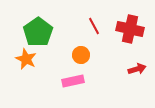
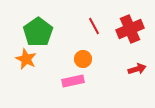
red cross: rotated 36 degrees counterclockwise
orange circle: moved 2 px right, 4 px down
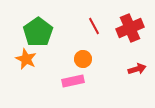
red cross: moved 1 px up
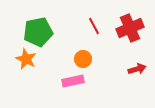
green pentagon: rotated 24 degrees clockwise
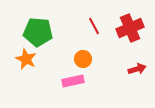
green pentagon: rotated 16 degrees clockwise
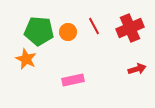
green pentagon: moved 1 px right, 1 px up
orange circle: moved 15 px left, 27 px up
pink rectangle: moved 1 px up
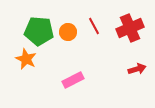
pink rectangle: rotated 15 degrees counterclockwise
